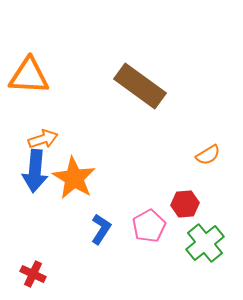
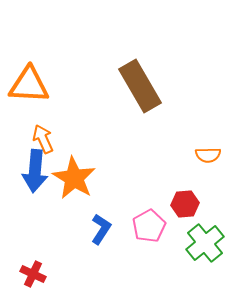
orange triangle: moved 9 px down
brown rectangle: rotated 24 degrees clockwise
orange arrow: rotated 96 degrees counterclockwise
orange semicircle: rotated 30 degrees clockwise
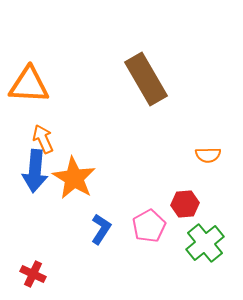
brown rectangle: moved 6 px right, 7 px up
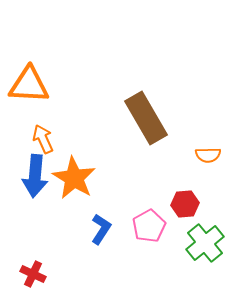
brown rectangle: moved 39 px down
blue arrow: moved 5 px down
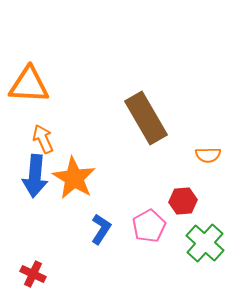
red hexagon: moved 2 px left, 3 px up
green cross: rotated 9 degrees counterclockwise
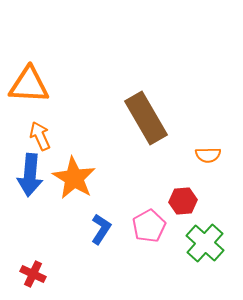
orange arrow: moved 3 px left, 3 px up
blue arrow: moved 5 px left, 1 px up
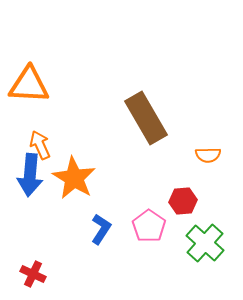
orange arrow: moved 9 px down
pink pentagon: rotated 8 degrees counterclockwise
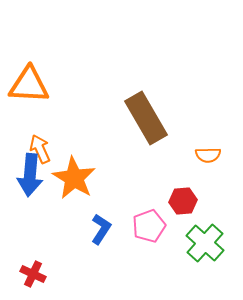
orange arrow: moved 4 px down
pink pentagon: rotated 16 degrees clockwise
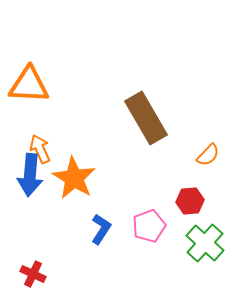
orange semicircle: rotated 45 degrees counterclockwise
red hexagon: moved 7 px right
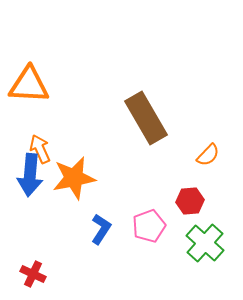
orange star: rotated 30 degrees clockwise
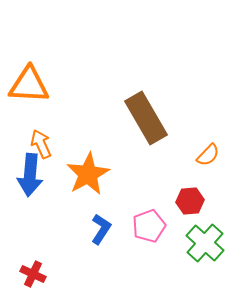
orange arrow: moved 1 px right, 5 px up
orange star: moved 14 px right, 4 px up; rotated 18 degrees counterclockwise
